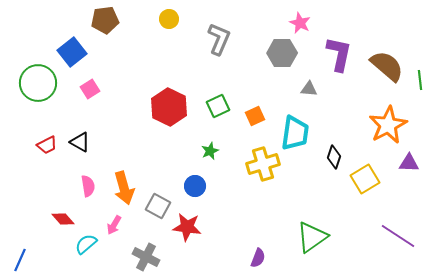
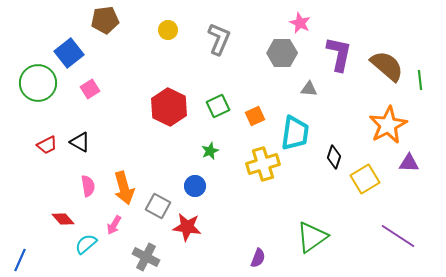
yellow circle: moved 1 px left, 11 px down
blue square: moved 3 px left, 1 px down
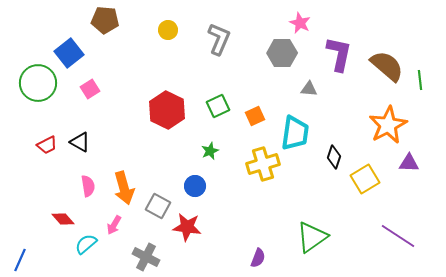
brown pentagon: rotated 12 degrees clockwise
red hexagon: moved 2 px left, 3 px down
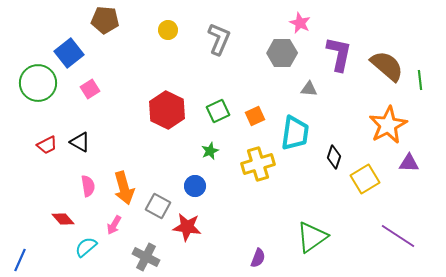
green square: moved 5 px down
yellow cross: moved 5 px left
cyan semicircle: moved 3 px down
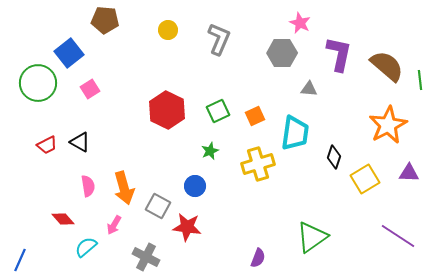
purple triangle: moved 10 px down
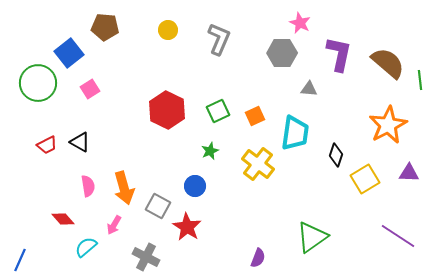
brown pentagon: moved 7 px down
brown semicircle: moved 1 px right, 3 px up
black diamond: moved 2 px right, 2 px up
yellow cross: rotated 36 degrees counterclockwise
red star: rotated 24 degrees clockwise
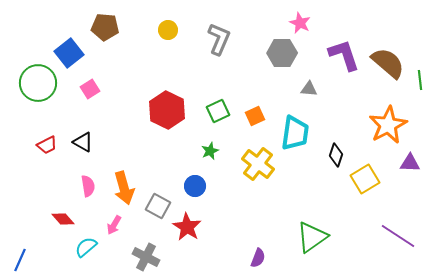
purple L-shape: moved 5 px right, 1 px down; rotated 30 degrees counterclockwise
black triangle: moved 3 px right
purple triangle: moved 1 px right, 10 px up
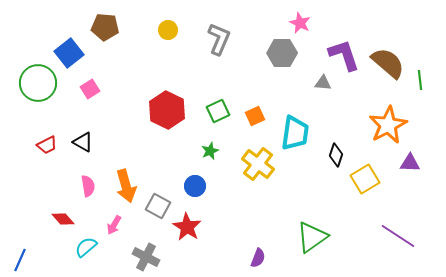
gray triangle: moved 14 px right, 6 px up
orange arrow: moved 2 px right, 2 px up
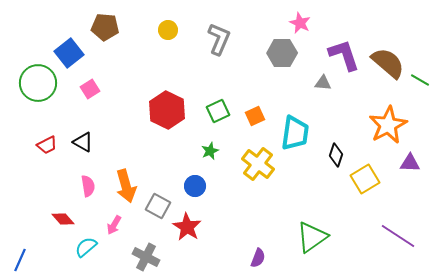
green line: rotated 54 degrees counterclockwise
